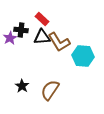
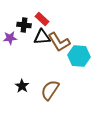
black cross: moved 3 px right, 5 px up
purple star: rotated 24 degrees clockwise
cyan hexagon: moved 4 px left
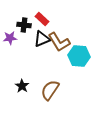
black triangle: moved 2 px down; rotated 18 degrees counterclockwise
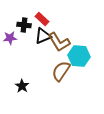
black triangle: moved 1 px right, 3 px up
brown semicircle: moved 11 px right, 19 px up
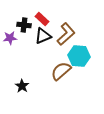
brown L-shape: moved 7 px right, 8 px up; rotated 100 degrees counterclockwise
brown semicircle: rotated 15 degrees clockwise
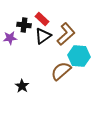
black triangle: rotated 12 degrees counterclockwise
